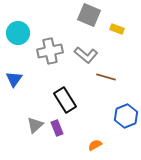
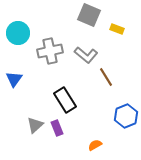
brown line: rotated 42 degrees clockwise
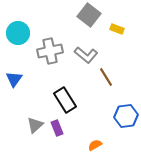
gray square: rotated 15 degrees clockwise
blue hexagon: rotated 15 degrees clockwise
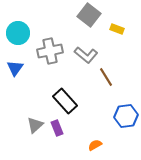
blue triangle: moved 1 px right, 11 px up
black rectangle: moved 1 px down; rotated 10 degrees counterclockwise
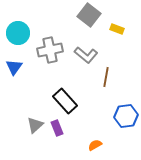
gray cross: moved 1 px up
blue triangle: moved 1 px left, 1 px up
brown line: rotated 42 degrees clockwise
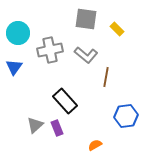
gray square: moved 3 px left, 4 px down; rotated 30 degrees counterclockwise
yellow rectangle: rotated 24 degrees clockwise
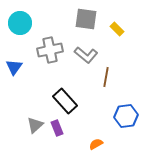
cyan circle: moved 2 px right, 10 px up
orange semicircle: moved 1 px right, 1 px up
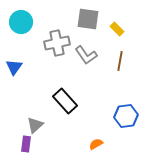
gray square: moved 2 px right
cyan circle: moved 1 px right, 1 px up
gray cross: moved 7 px right, 7 px up
gray L-shape: rotated 15 degrees clockwise
brown line: moved 14 px right, 16 px up
purple rectangle: moved 31 px left, 16 px down; rotated 28 degrees clockwise
